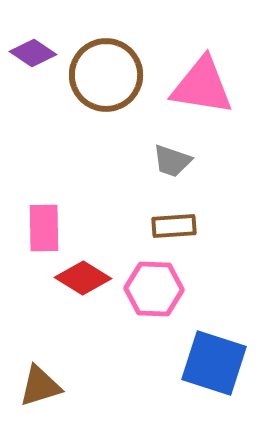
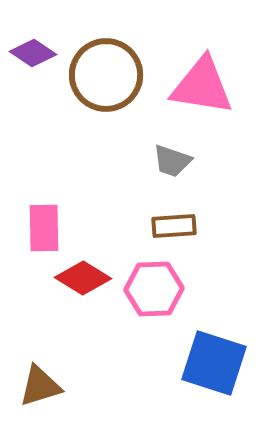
pink hexagon: rotated 4 degrees counterclockwise
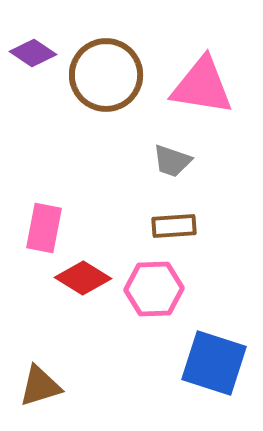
pink rectangle: rotated 12 degrees clockwise
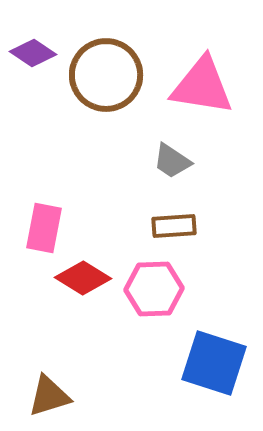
gray trapezoid: rotated 15 degrees clockwise
brown triangle: moved 9 px right, 10 px down
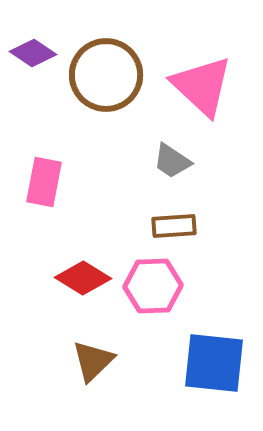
pink triangle: rotated 34 degrees clockwise
pink rectangle: moved 46 px up
pink hexagon: moved 1 px left, 3 px up
blue square: rotated 12 degrees counterclockwise
brown triangle: moved 44 px right, 35 px up; rotated 27 degrees counterclockwise
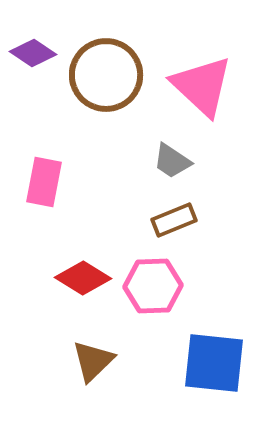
brown rectangle: moved 6 px up; rotated 18 degrees counterclockwise
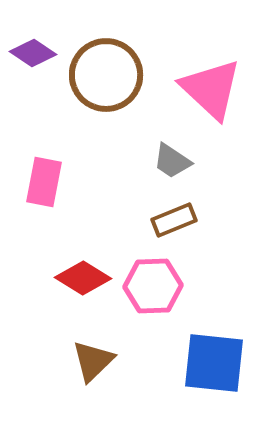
pink triangle: moved 9 px right, 3 px down
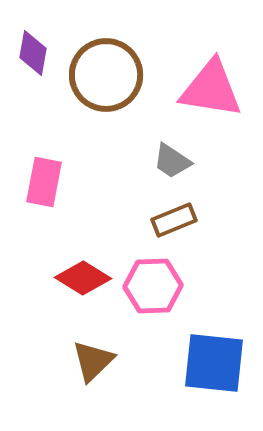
purple diamond: rotated 66 degrees clockwise
pink triangle: rotated 34 degrees counterclockwise
